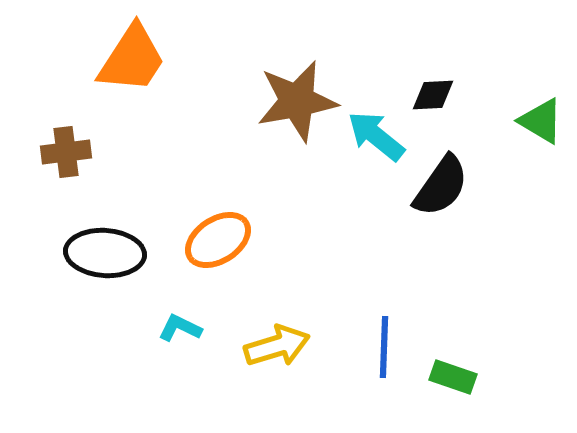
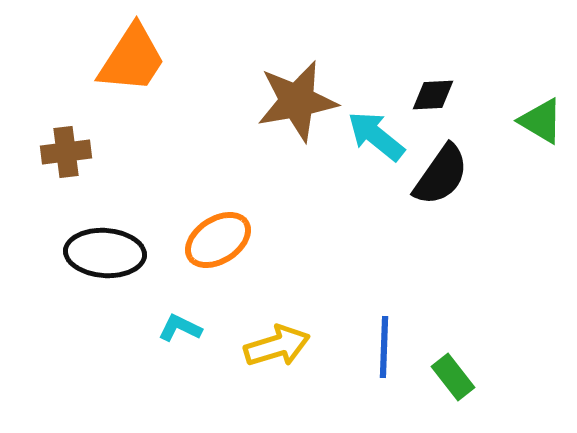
black semicircle: moved 11 px up
green rectangle: rotated 33 degrees clockwise
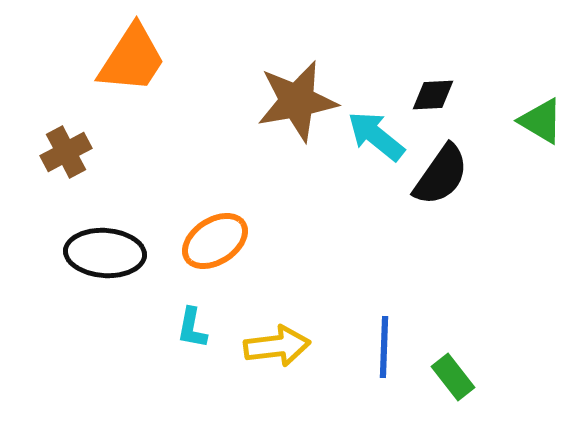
brown cross: rotated 21 degrees counterclockwise
orange ellipse: moved 3 px left, 1 px down
cyan L-shape: moved 12 px right; rotated 105 degrees counterclockwise
yellow arrow: rotated 10 degrees clockwise
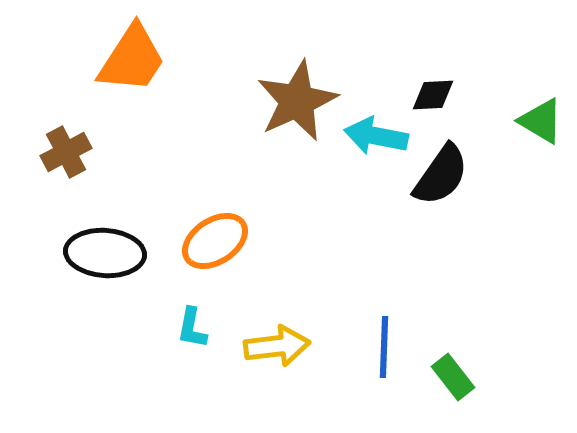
brown star: rotated 14 degrees counterclockwise
cyan arrow: rotated 28 degrees counterclockwise
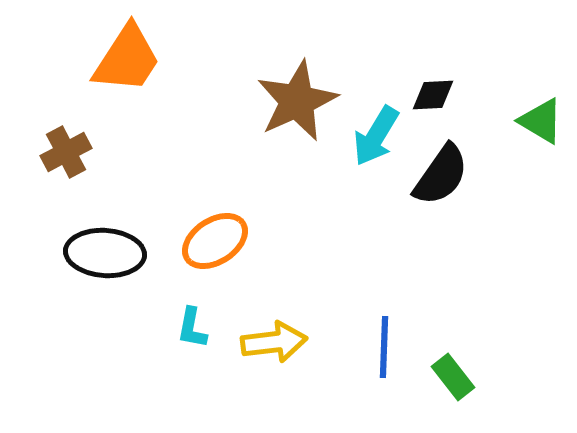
orange trapezoid: moved 5 px left
cyan arrow: rotated 70 degrees counterclockwise
yellow arrow: moved 3 px left, 4 px up
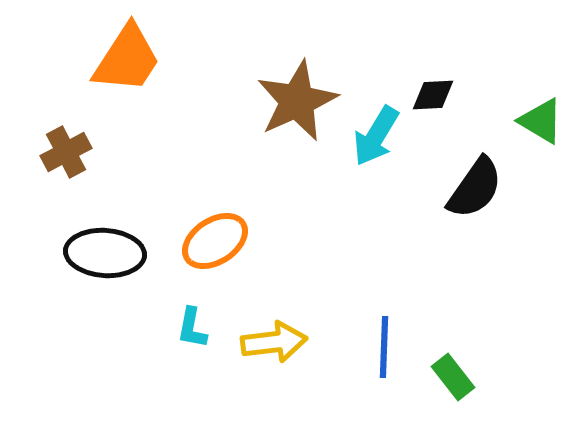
black semicircle: moved 34 px right, 13 px down
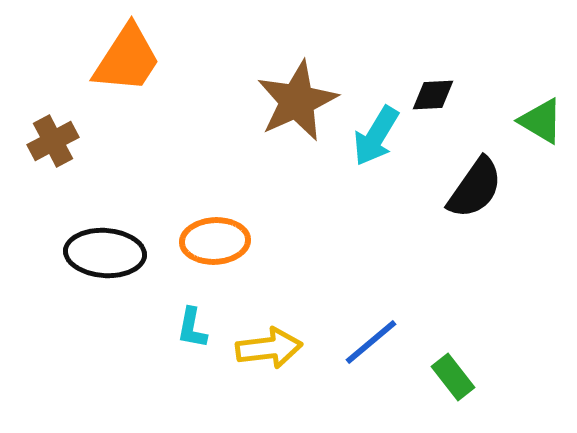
brown cross: moved 13 px left, 11 px up
orange ellipse: rotated 30 degrees clockwise
yellow arrow: moved 5 px left, 6 px down
blue line: moved 13 px left, 5 px up; rotated 48 degrees clockwise
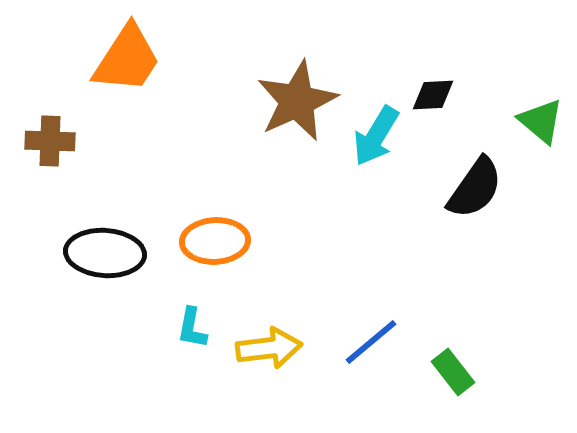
green triangle: rotated 9 degrees clockwise
brown cross: moved 3 px left; rotated 30 degrees clockwise
green rectangle: moved 5 px up
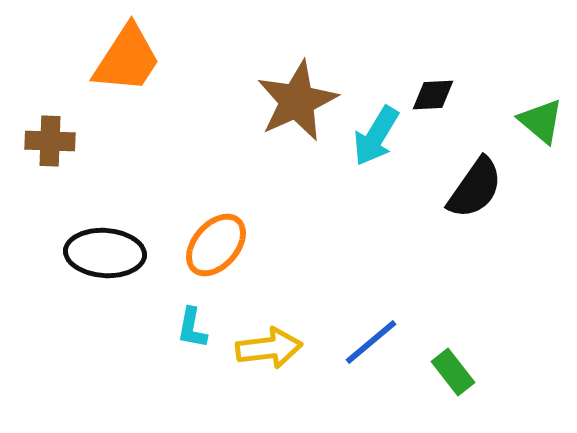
orange ellipse: moved 1 px right, 4 px down; rotated 46 degrees counterclockwise
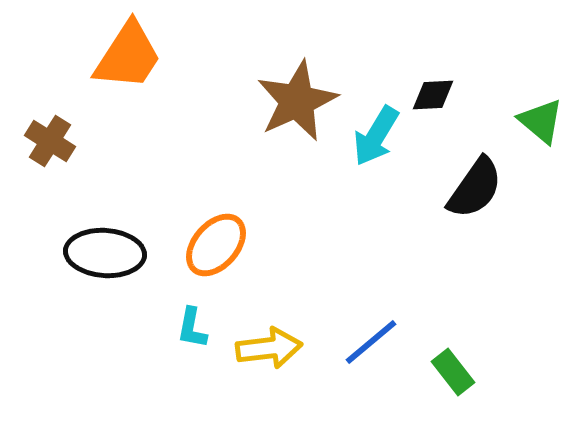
orange trapezoid: moved 1 px right, 3 px up
brown cross: rotated 30 degrees clockwise
